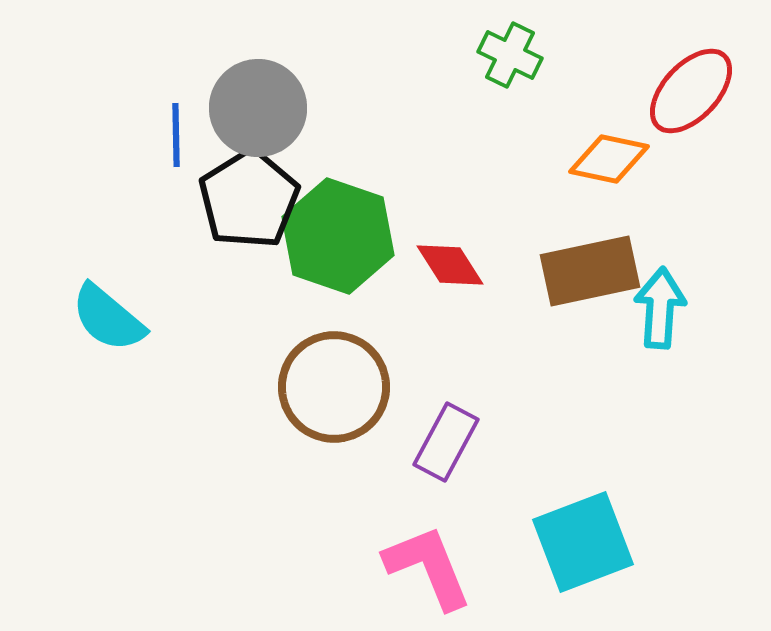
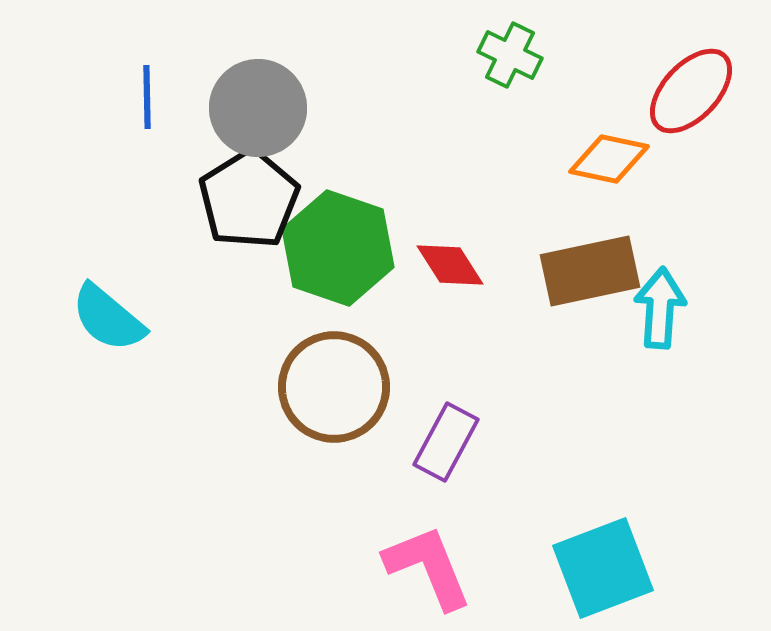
blue line: moved 29 px left, 38 px up
green hexagon: moved 12 px down
cyan square: moved 20 px right, 26 px down
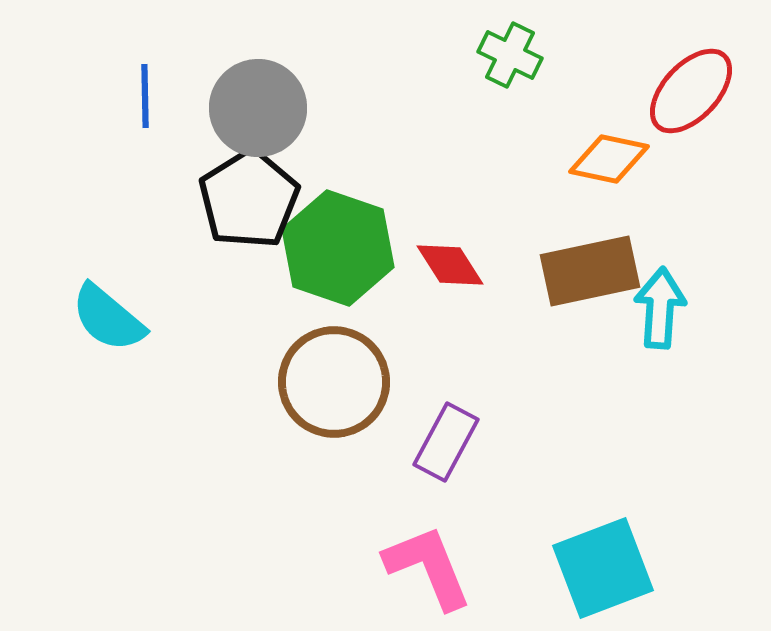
blue line: moved 2 px left, 1 px up
brown circle: moved 5 px up
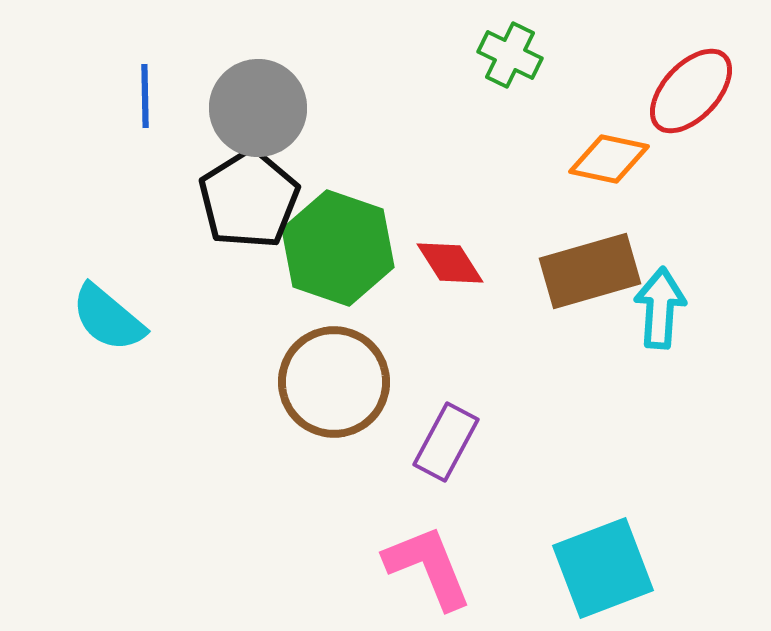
red diamond: moved 2 px up
brown rectangle: rotated 4 degrees counterclockwise
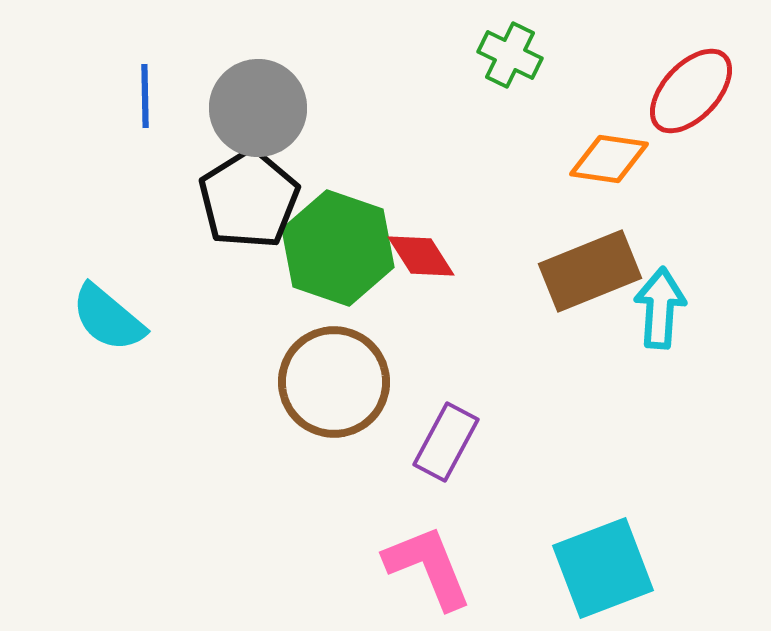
orange diamond: rotated 4 degrees counterclockwise
red diamond: moved 29 px left, 7 px up
brown rectangle: rotated 6 degrees counterclockwise
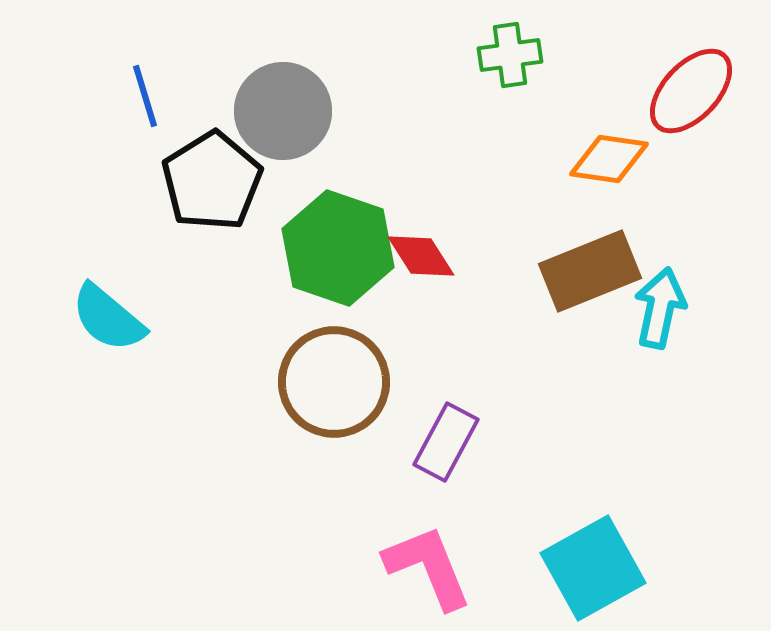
green cross: rotated 34 degrees counterclockwise
blue line: rotated 16 degrees counterclockwise
gray circle: moved 25 px right, 3 px down
black pentagon: moved 37 px left, 18 px up
cyan arrow: rotated 8 degrees clockwise
cyan square: moved 10 px left; rotated 8 degrees counterclockwise
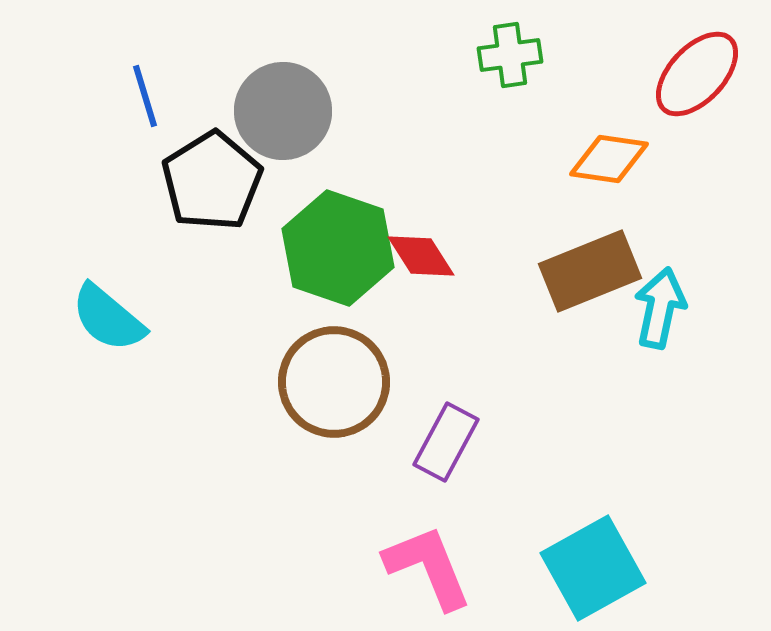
red ellipse: moved 6 px right, 17 px up
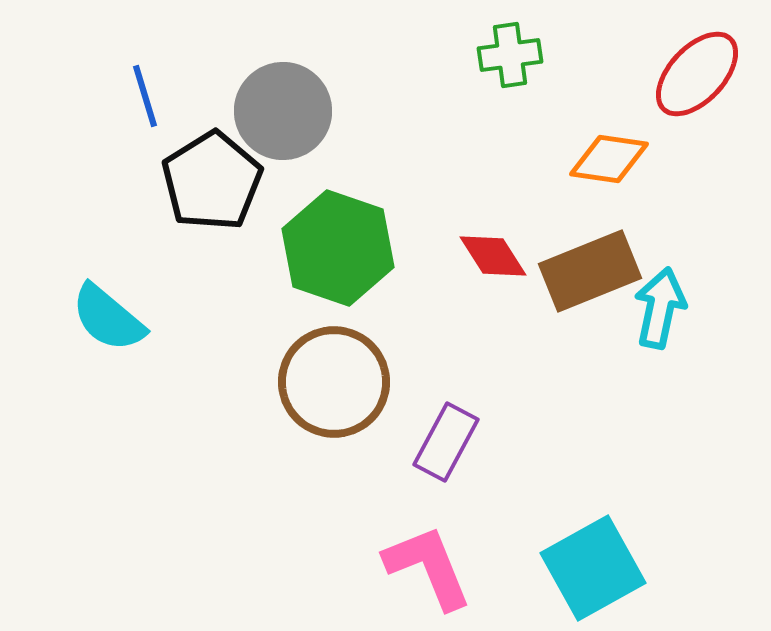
red diamond: moved 72 px right
